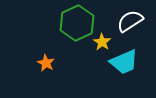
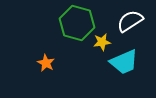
green hexagon: rotated 20 degrees counterclockwise
yellow star: rotated 30 degrees clockwise
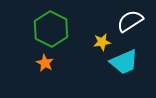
green hexagon: moved 26 px left, 6 px down; rotated 12 degrees clockwise
orange star: moved 1 px left
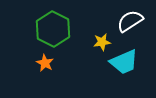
green hexagon: moved 2 px right
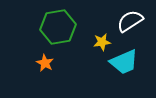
green hexagon: moved 5 px right, 2 px up; rotated 24 degrees clockwise
